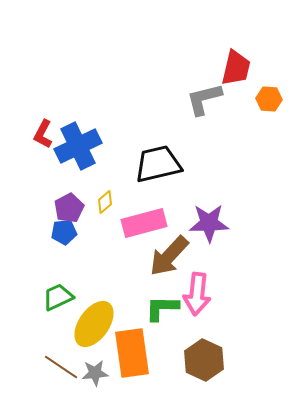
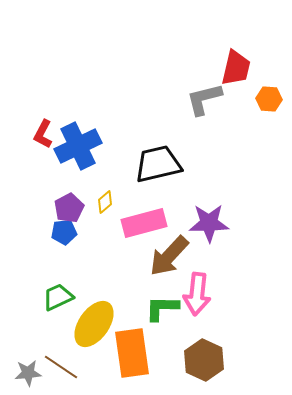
gray star: moved 67 px left
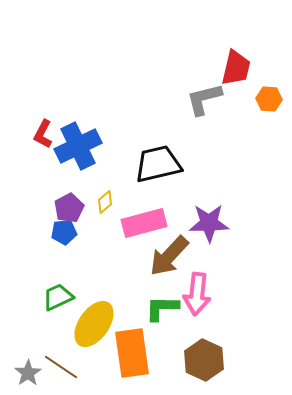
gray star: rotated 28 degrees counterclockwise
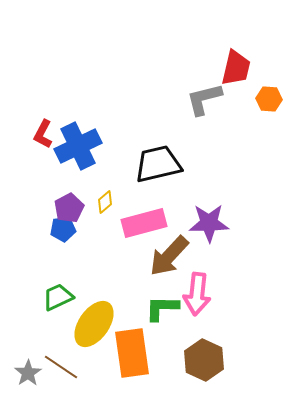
blue pentagon: moved 1 px left, 3 px up
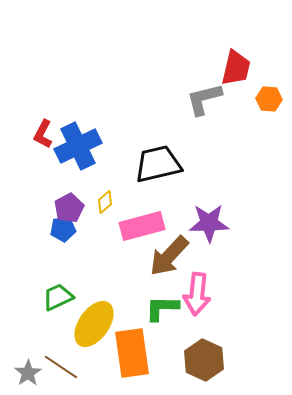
pink rectangle: moved 2 px left, 3 px down
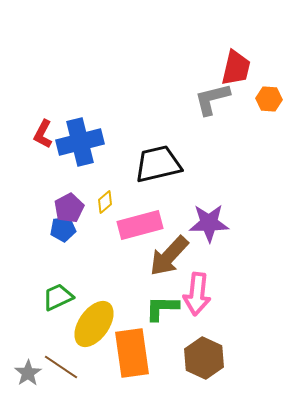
gray L-shape: moved 8 px right
blue cross: moved 2 px right, 4 px up; rotated 12 degrees clockwise
pink rectangle: moved 2 px left, 1 px up
brown hexagon: moved 2 px up
